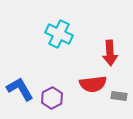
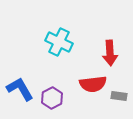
cyan cross: moved 8 px down
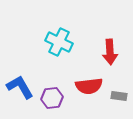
red arrow: moved 1 px up
red semicircle: moved 4 px left, 2 px down
blue L-shape: moved 2 px up
purple hexagon: rotated 20 degrees clockwise
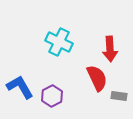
red arrow: moved 3 px up
red semicircle: moved 8 px right, 8 px up; rotated 108 degrees counterclockwise
purple hexagon: moved 2 px up; rotated 20 degrees counterclockwise
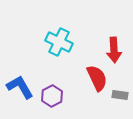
red arrow: moved 4 px right, 1 px down
gray rectangle: moved 1 px right, 1 px up
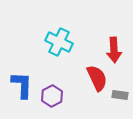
blue L-shape: moved 2 px right, 2 px up; rotated 32 degrees clockwise
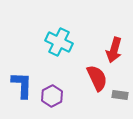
red arrow: rotated 20 degrees clockwise
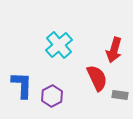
cyan cross: moved 3 px down; rotated 24 degrees clockwise
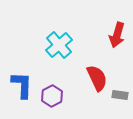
red arrow: moved 3 px right, 15 px up
